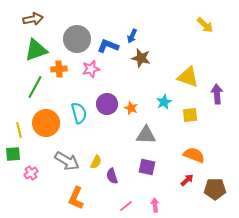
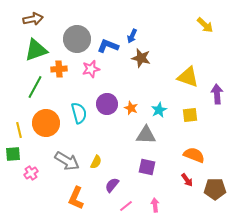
cyan star: moved 5 px left, 8 px down
purple semicircle: moved 9 px down; rotated 56 degrees clockwise
red arrow: rotated 96 degrees clockwise
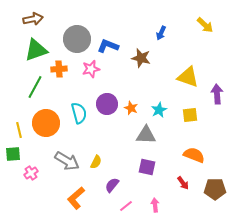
blue arrow: moved 29 px right, 3 px up
red arrow: moved 4 px left, 3 px down
orange L-shape: rotated 25 degrees clockwise
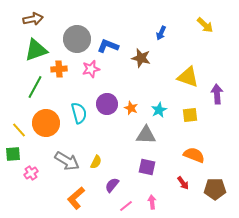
yellow line: rotated 28 degrees counterclockwise
pink arrow: moved 3 px left, 3 px up
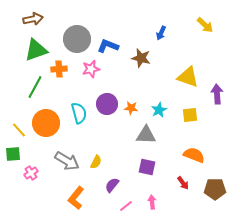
orange star: rotated 16 degrees counterclockwise
orange L-shape: rotated 10 degrees counterclockwise
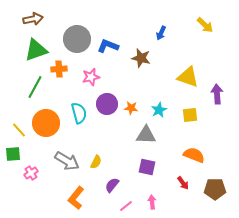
pink star: moved 8 px down
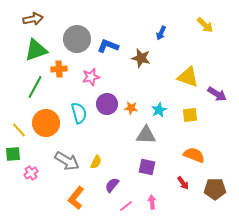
purple arrow: rotated 126 degrees clockwise
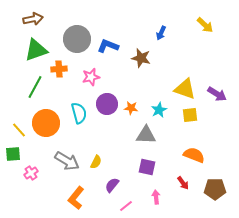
yellow triangle: moved 3 px left, 12 px down
pink arrow: moved 4 px right, 5 px up
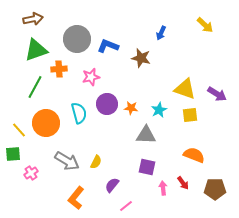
pink arrow: moved 7 px right, 9 px up
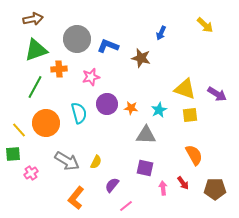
orange semicircle: rotated 40 degrees clockwise
purple square: moved 2 px left, 1 px down
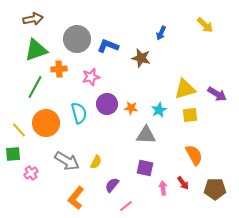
yellow triangle: rotated 35 degrees counterclockwise
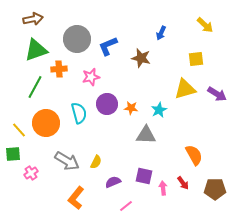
blue L-shape: rotated 45 degrees counterclockwise
yellow square: moved 6 px right, 56 px up
purple square: moved 1 px left, 8 px down
purple semicircle: moved 1 px right, 3 px up; rotated 28 degrees clockwise
